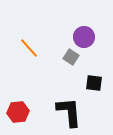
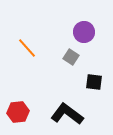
purple circle: moved 5 px up
orange line: moved 2 px left
black square: moved 1 px up
black L-shape: moved 2 px left, 2 px down; rotated 48 degrees counterclockwise
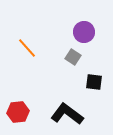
gray square: moved 2 px right
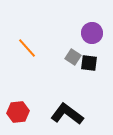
purple circle: moved 8 px right, 1 px down
black square: moved 5 px left, 19 px up
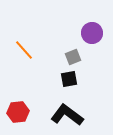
orange line: moved 3 px left, 2 px down
gray square: rotated 35 degrees clockwise
black square: moved 20 px left, 16 px down; rotated 18 degrees counterclockwise
black L-shape: moved 1 px down
